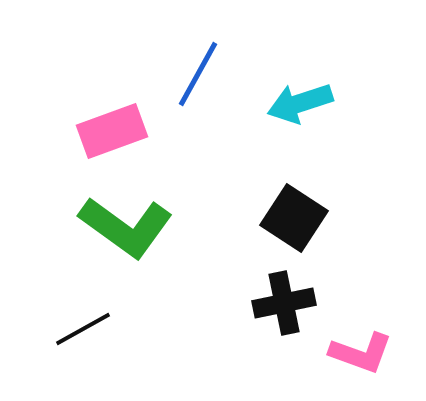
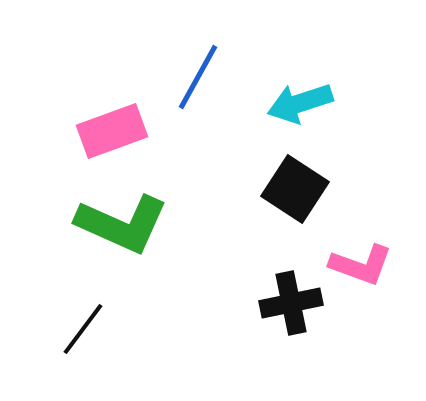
blue line: moved 3 px down
black square: moved 1 px right, 29 px up
green L-shape: moved 4 px left, 3 px up; rotated 12 degrees counterclockwise
black cross: moved 7 px right
black line: rotated 24 degrees counterclockwise
pink L-shape: moved 88 px up
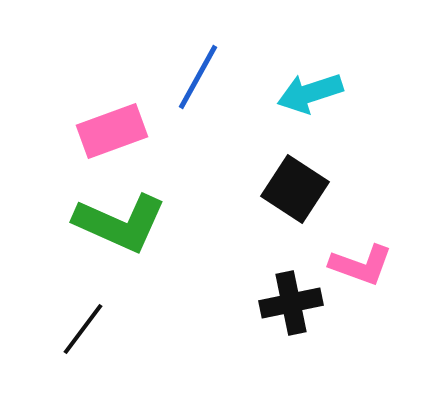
cyan arrow: moved 10 px right, 10 px up
green L-shape: moved 2 px left, 1 px up
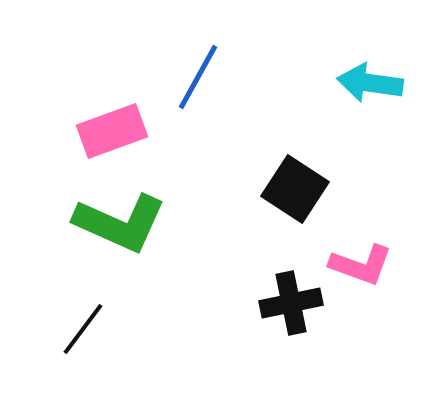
cyan arrow: moved 60 px right, 10 px up; rotated 26 degrees clockwise
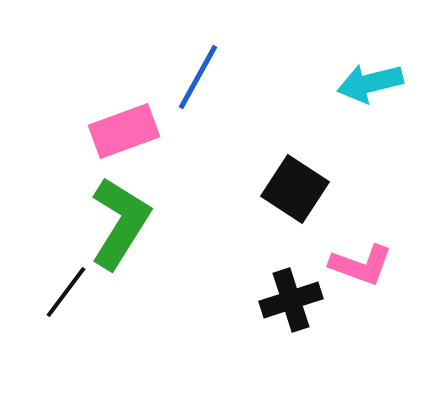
cyan arrow: rotated 22 degrees counterclockwise
pink rectangle: moved 12 px right
green L-shape: rotated 82 degrees counterclockwise
black cross: moved 3 px up; rotated 6 degrees counterclockwise
black line: moved 17 px left, 37 px up
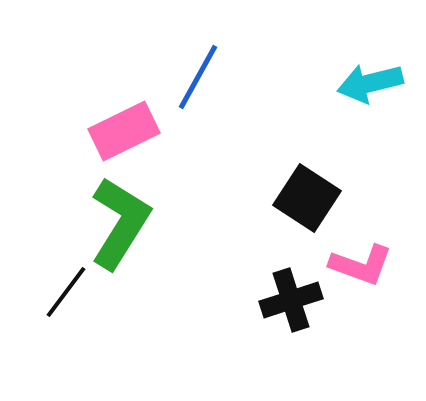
pink rectangle: rotated 6 degrees counterclockwise
black square: moved 12 px right, 9 px down
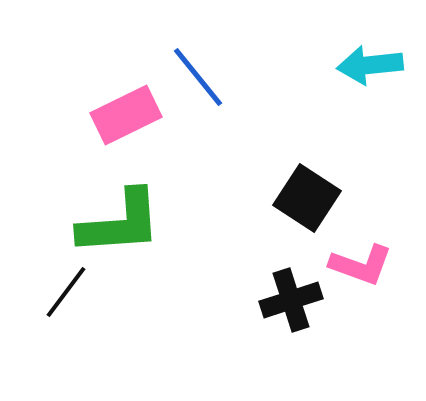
blue line: rotated 68 degrees counterclockwise
cyan arrow: moved 18 px up; rotated 8 degrees clockwise
pink rectangle: moved 2 px right, 16 px up
green L-shape: rotated 54 degrees clockwise
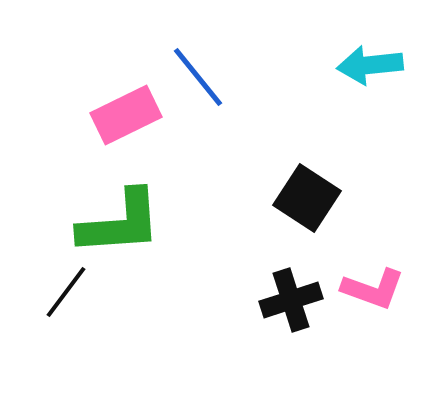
pink L-shape: moved 12 px right, 24 px down
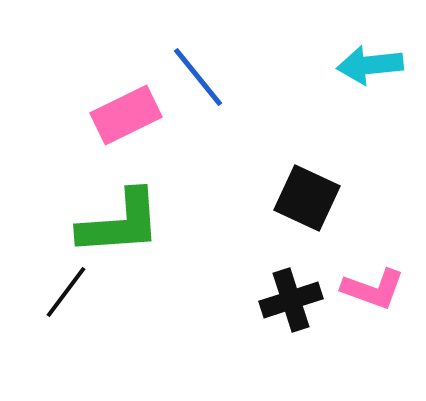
black square: rotated 8 degrees counterclockwise
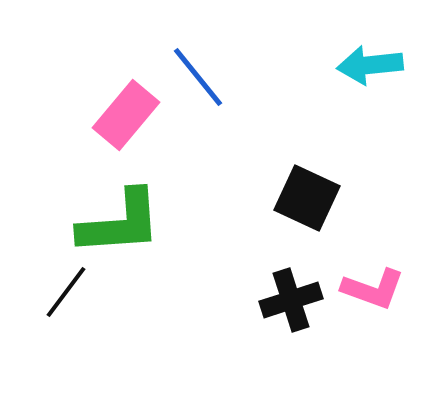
pink rectangle: rotated 24 degrees counterclockwise
